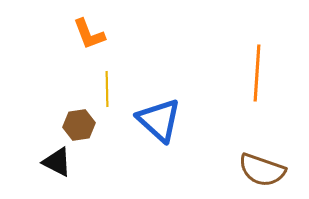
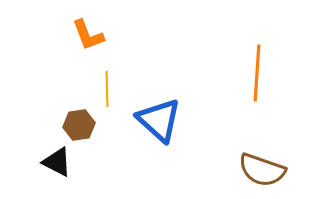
orange L-shape: moved 1 px left, 1 px down
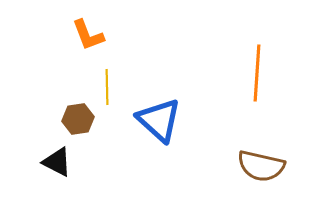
yellow line: moved 2 px up
brown hexagon: moved 1 px left, 6 px up
brown semicircle: moved 1 px left, 4 px up; rotated 6 degrees counterclockwise
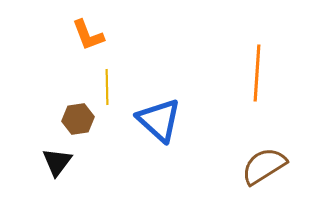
black triangle: rotated 40 degrees clockwise
brown semicircle: moved 3 px right; rotated 135 degrees clockwise
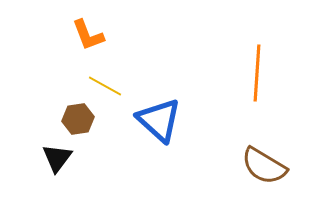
yellow line: moved 2 px left, 1 px up; rotated 60 degrees counterclockwise
black triangle: moved 4 px up
brown semicircle: rotated 117 degrees counterclockwise
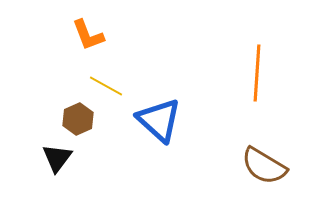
yellow line: moved 1 px right
brown hexagon: rotated 16 degrees counterclockwise
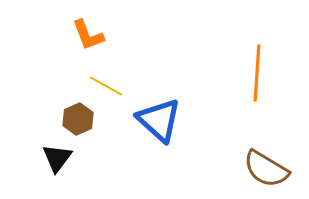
brown semicircle: moved 2 px right, 3 px down
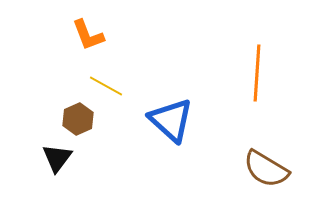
blue triangle: moved 12 px right
